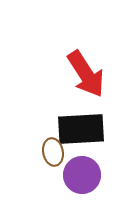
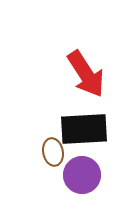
black rectangle: moved 3 px right
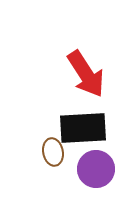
black rectangle: moved 1 px left, 1 px up
purple circle: moved 14 px right, 6 px up
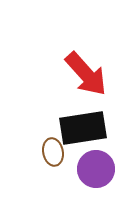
red arrow: rotated 9 degrees counterclockwise
black rectangle: rotated 6 degrees counterclockwise
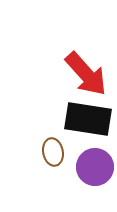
black rectangle: moved 5 px right, 9 px up; rotated 18 degrees clockwise
purple circle: moved 1 px left, 2 px up
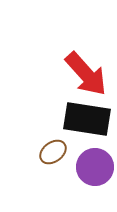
black rectangle: moved 1 px left
brown ellipse: rotated 64 degrees clockwise
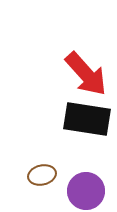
brown ellipse: moved 11 px left, 23 px down; rotated 24 degrees clockwise
purple circle: moved 9 px left, 24 px down
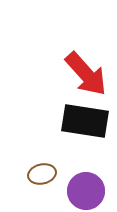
black rectangle: moved 2 px left, 2 px down
brown ellipse: moved 1 px up
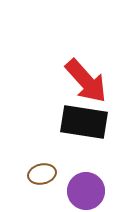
red arrow: moved 7 px down
black rectangle: moved 1 px left, 1 px down
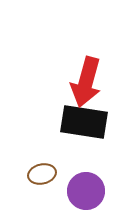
red arrow: moved 1 px down; rotated 57 degrees clockwise
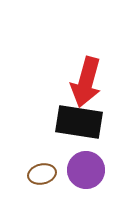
black rectangle: moved 5 px left
purple circle: moved 21 px up
